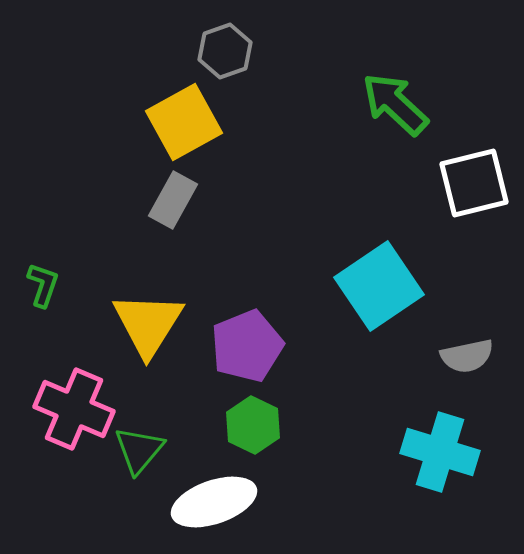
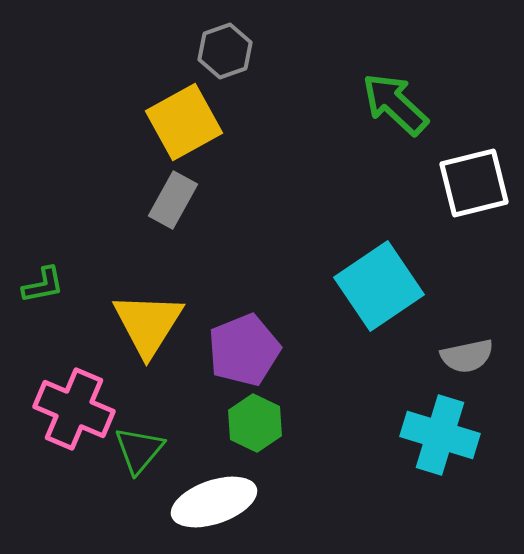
green L-shape: rotated 60 degrees clockwise
purple pentagon: moved 3 px left, 4 px down
green hexagon: moved 2 px right, 2 px up
cyan cross: moved 17 px up
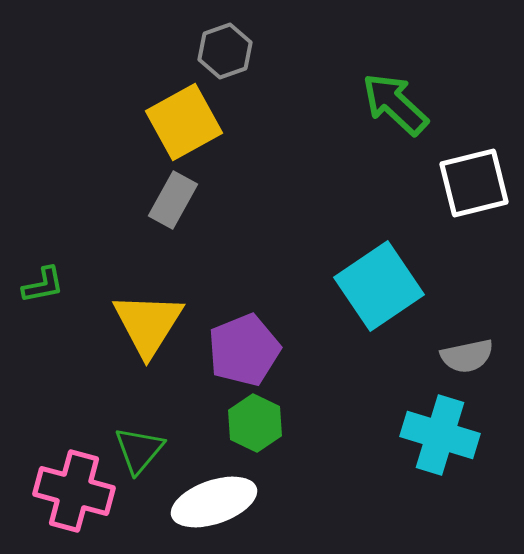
pink cross: moved 82 px down; rotated 8 degrees counterclockwise
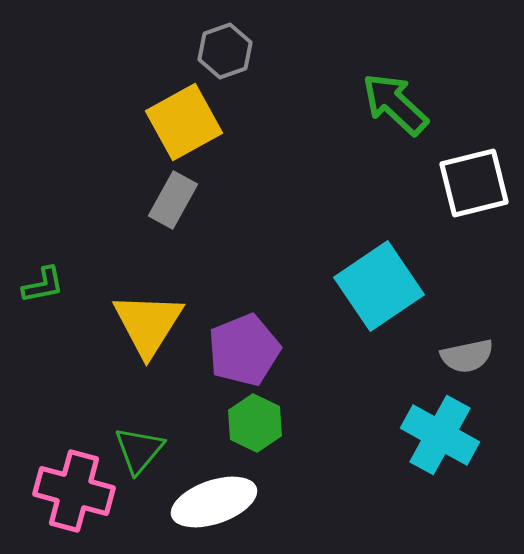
cyan cross: rotated 12 degrees clockwise
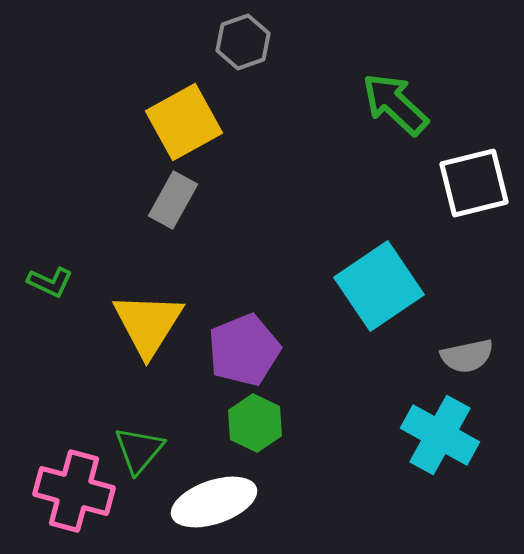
gray hexagon: moved 18 px right, 9 px up
green L-shape: moved 7 px right, 3 px up; rotated 36 degrees clockwise
